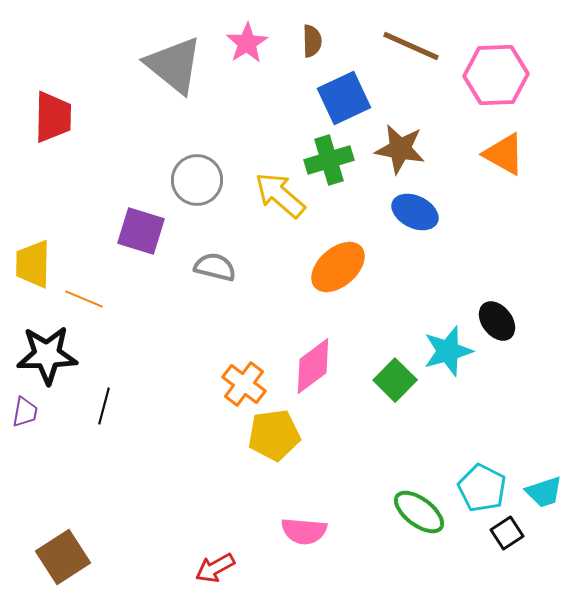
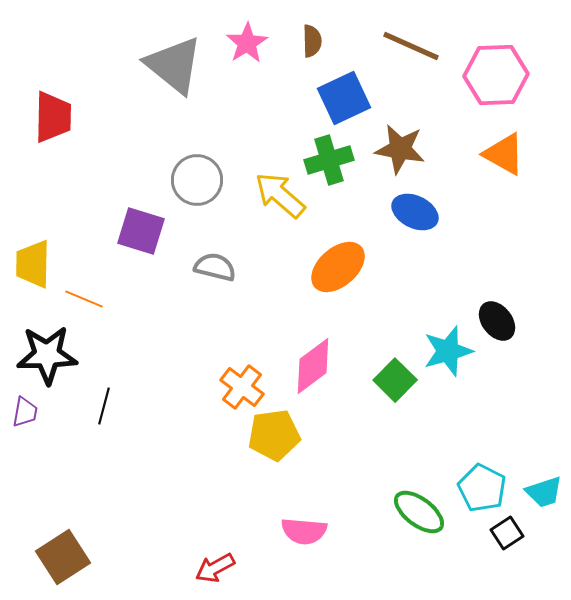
orange cross: moved 2 px left, 3 px down
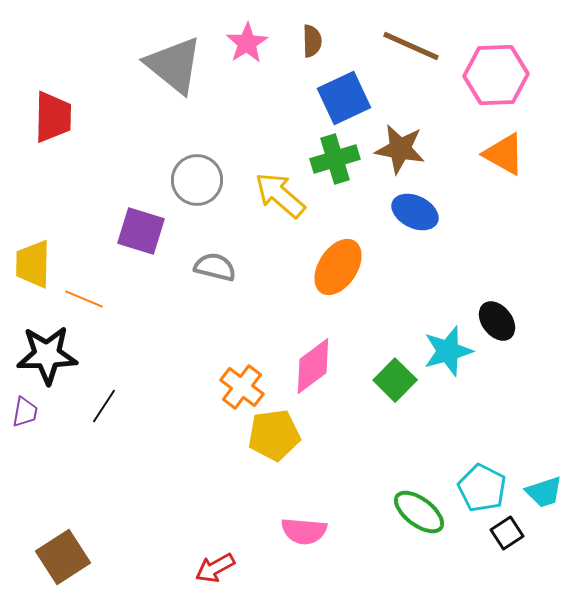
green cross: moved 6 px right, 1 px up
orange ellipse: rotated 16 degrees counterclockwise
black line: rotated 18 degrees clockwise
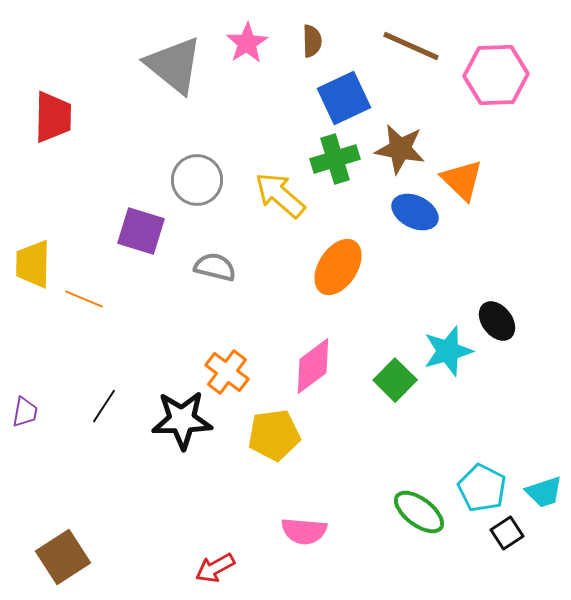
orange triangle: moved 42 px left, 26 px down; rotated 15 degrees clockwise
black star: moved 135 px right, 65 px down
orange cross: moved 15 px left, 15 px up
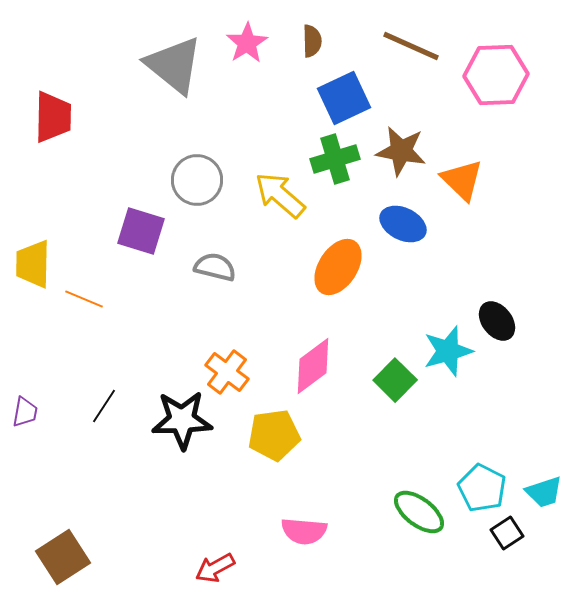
brown star: moved 1 px right, 2 px down
blue ellipse: moved 12 px left, 12 px down
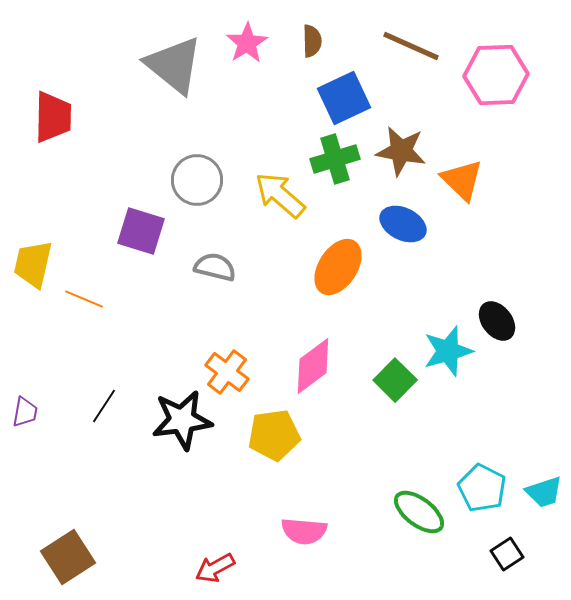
yellow trapezoid: rotated 12 degrees clockwise
black star: rotated 6 degrees counterclockwise
black square: moved 21 px down
brown square: moved 5 px right
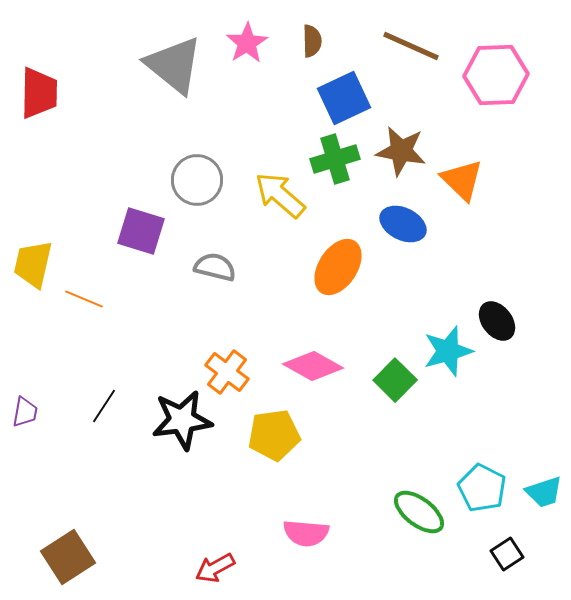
red trapezoid: moved 14 px left, 24 px up
pink diamond: rotated 66 degrees clockwise
pink semicircle: moved 2 px right, 2 px down
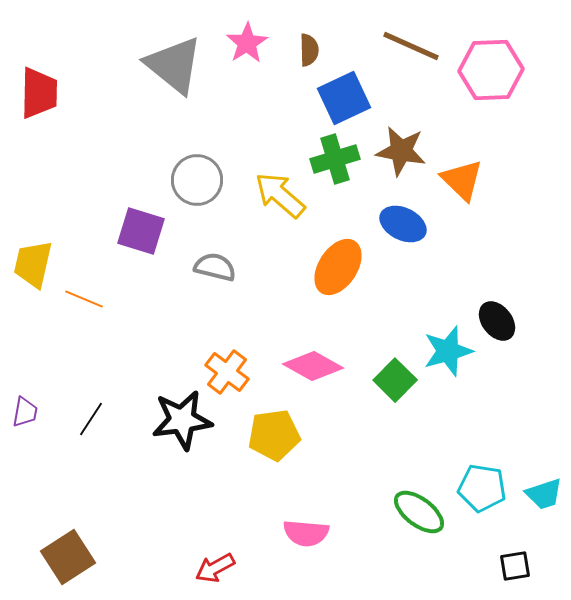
brown semicircle: moved 3 px left, 9 px down
pink hexagon: moved 5 px left, 5 px up
black line: moved 13 px left, 13 px down
cyan pentagon: rotated 18 degrees counterclockwise
cyan trapezoid: moved 2 px down
black square: moved 8 px right, 12 px down; rotated 24 degrees clockwise
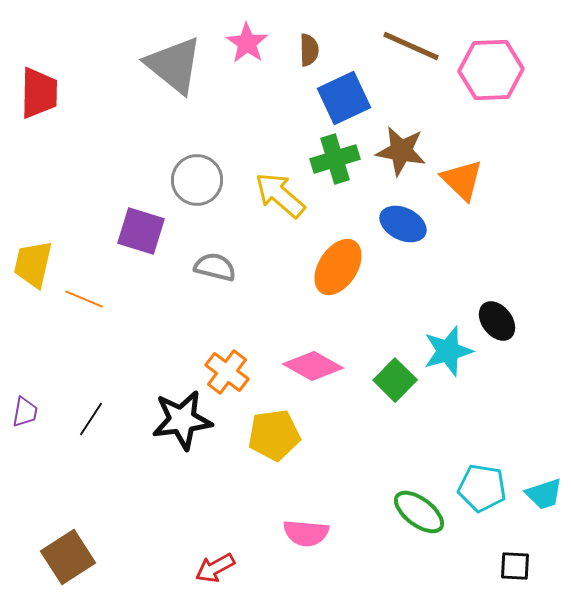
pink star: rotated 6 degrees counterclockwise
black square: rotated 12 degrees clockwise
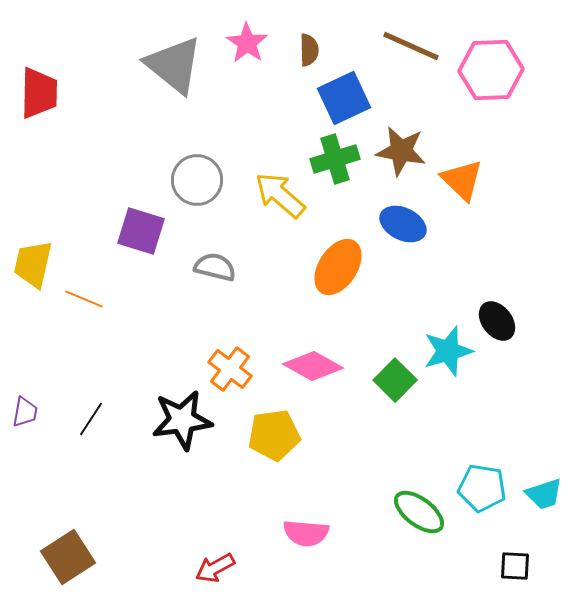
orange cross: moved 3 px right, 3 px up
